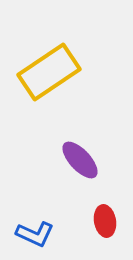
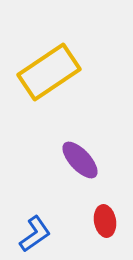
blue L-shape: rotated 60 degrees counterclockwise
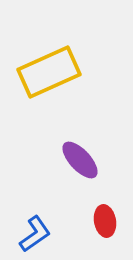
yellow rectangle: rotated 10 degrees clockwise
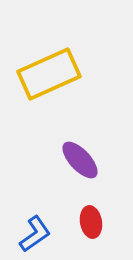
yellow rectangle: moved 2 px down
red ellipse: moved 14 px left, 1 px down
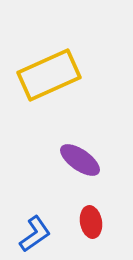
yellow rectangle: moved 1 px down
purple ellipse: rotated 12 degrees counterclockwise
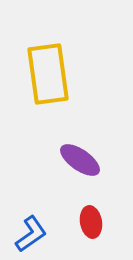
yellow rectangle: moved 1 px left, 1 px up; rotated 74 degrees counterclockwise
blue L-shape: moved 4 px left
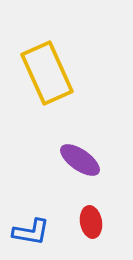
yellow rectangle: moved 1 px left, 1 px up; rotated 16 degrees counterclockwise
blue L-shape: moved 2 px up; rotated 45 degrees clockwise
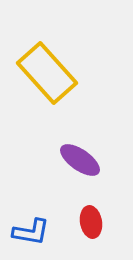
yellow rectangle: rotated 18 degrees counterclockwise
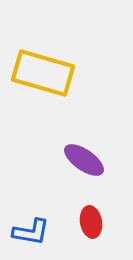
yellow rectangle: moved 4 px left; rotated 32 degrees counterclockwise
purple ellipse: moved 4 px right
